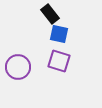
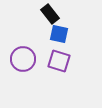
purple circle: moved 5 px right, 8 px up
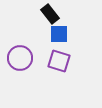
blue square: rotated 12 degrees counterclockwise
purple circle: moved 3 px left, 1 px up
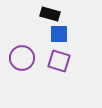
black rectangle: rotated 36 degrees counterclockwise
purple circle: moved 2 px right
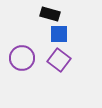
purple square: moved 1 px up; rotated 20 degrees clockwise
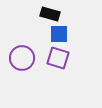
purple square: moved 1 px left, 2 px up; rotated 20 degrees counterclockwise
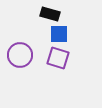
purple circle: moved 2 px left, 3 px up
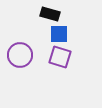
purple square: moved 2 px right, 1 px up
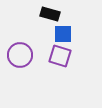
blue square: moved 4 px right
purple square: moved 1 px up
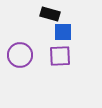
blue square: moved 2 px up
purple square: rotated 20 degrees counterclockwise
